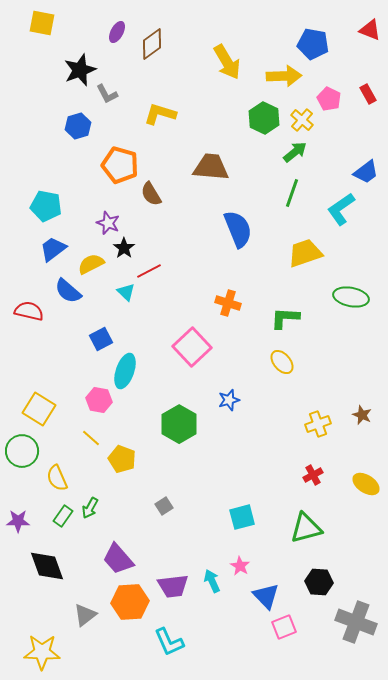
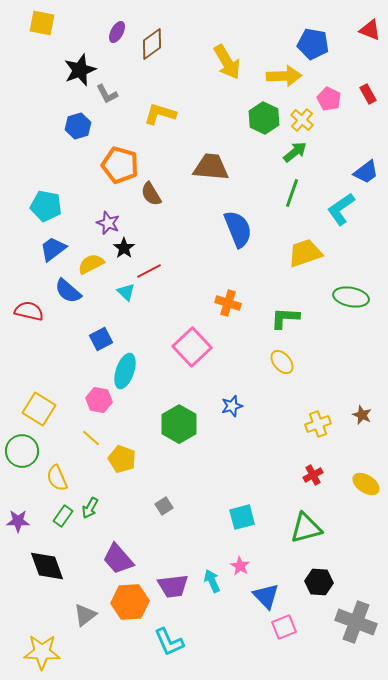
blue star at (229, 400): moved 3 px right, 6 px down
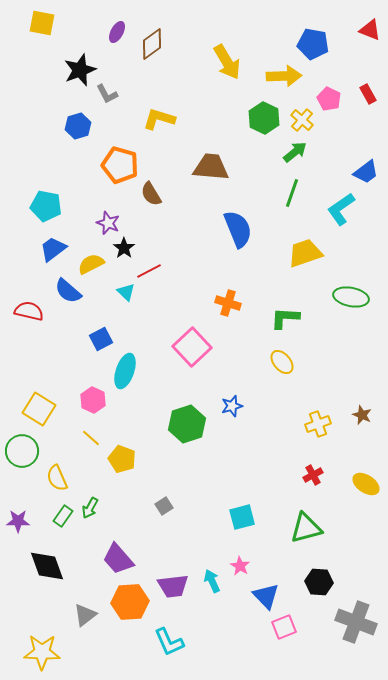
yellow L-shape at (160, 114): moved 1 px left, 5 px down
pink hexagon at (99, 400): moved 6 px left; rotated 15 degrees clockwise
green hexagon at (179, 424): moved 8 px right; rotated 12 degrees clockwise
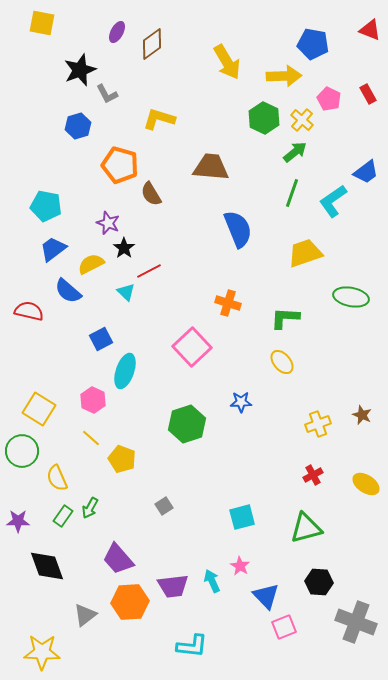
cyan L-shape at (341, 209): moved 8 px left, 8 px up
blue star at (232, 406): moved 9 px right, 4 px up; rotated 15 degrees clockwise
cyan L-shape at (169, 642): moved 23 px right, 4 px down; rotated 60 degrees counterclockwise
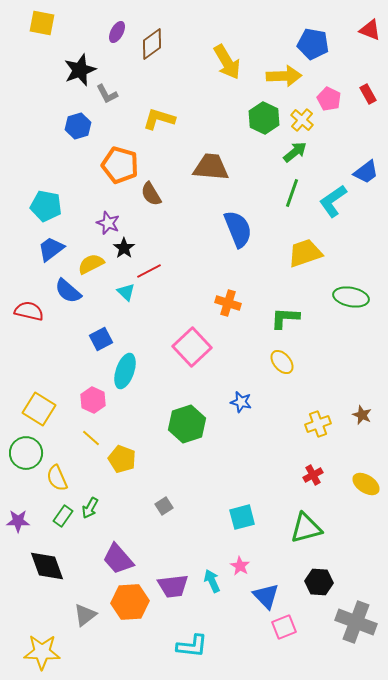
blue trapezoid at (53, 249): moved 2 px left
blue star at (241, 402): rotated 15 degrees clockwise
green circle at (22, 451): moved 4 px right, 2 px down
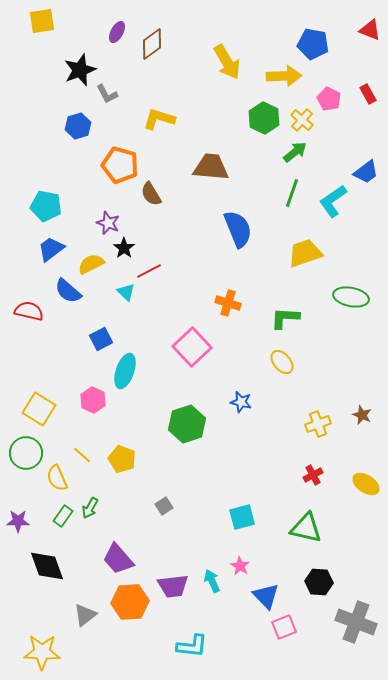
yellow square at (42, 23): moved 2 px up; rotated 20 degrees counterclockwise
yellow line at (91, 438): moved 9 px left, 17 px down
green triangle at (306, 528): rotated 28 degrees clockwise
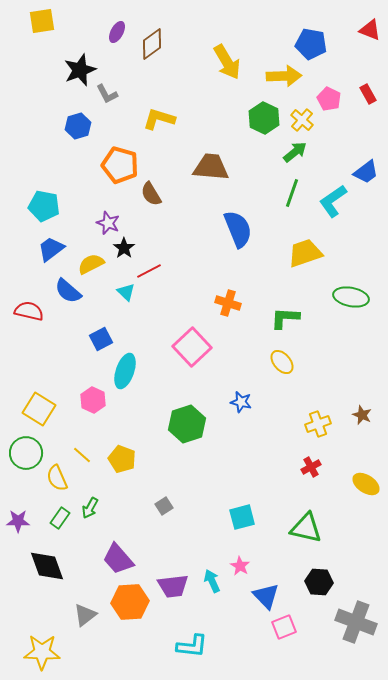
blue pentagon at (313, 44): moved 2 px left
cyan pentagon at (46, 206): moved 2 px left
red cross at (313, 475): moved 2 px left, 8 px up
green rectangle at (63, 516): moved 3 px left, 2 px down
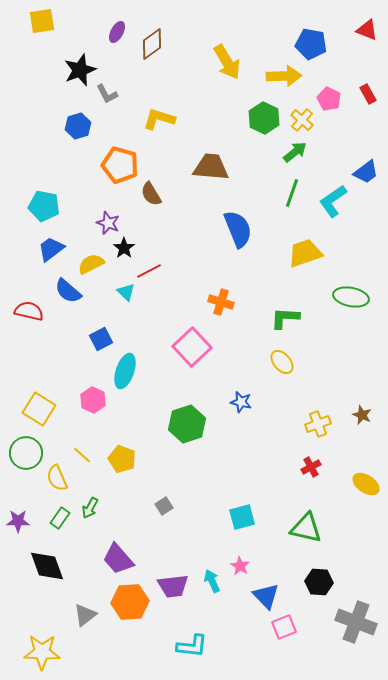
red triangle at (370, 30): moved 3 px left
orange cross at (228, 303): moved 7 px left, 1 px up
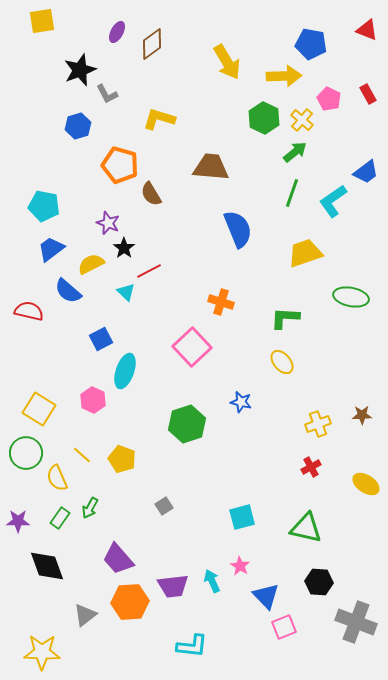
brown star at (362, 415): rotated 24 degrees counterclockwise
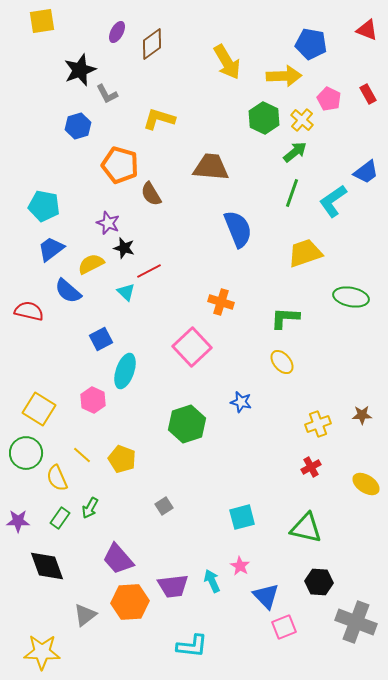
black star at (124, 248): rotated 20 degrees counterclockwise
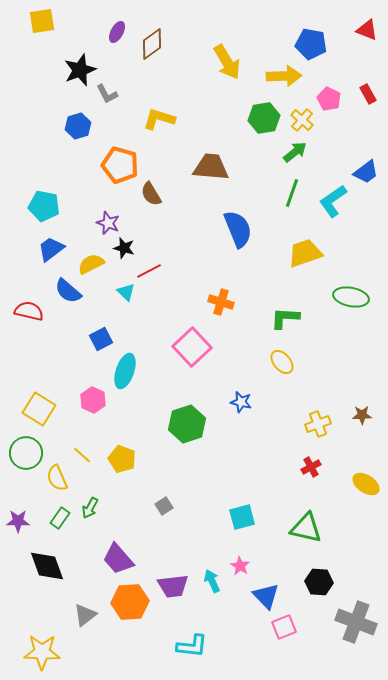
green hexagon at (264, 118): rotated 24 degrees clockwise
